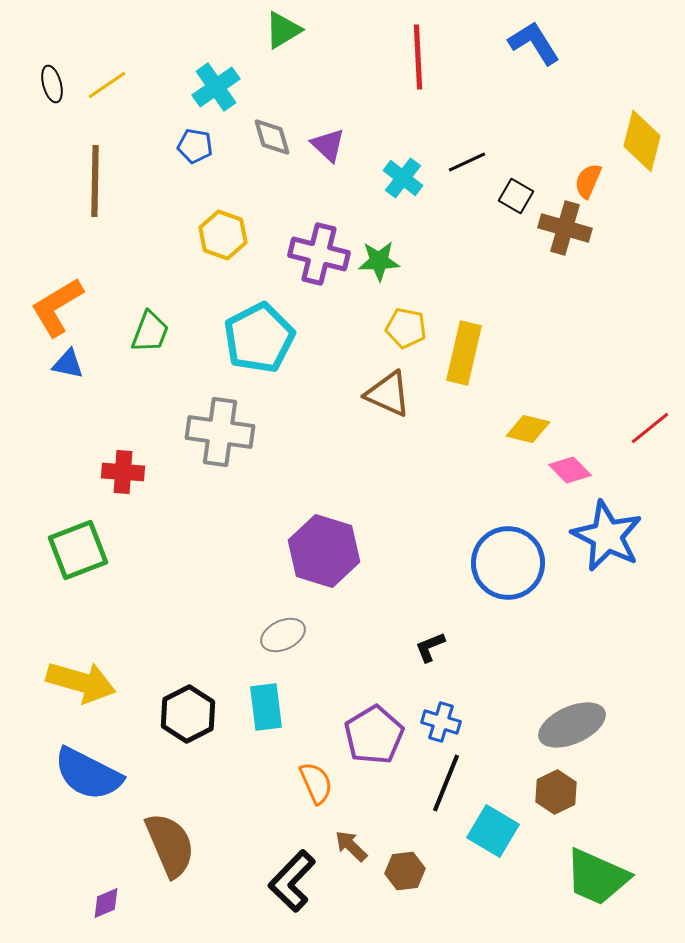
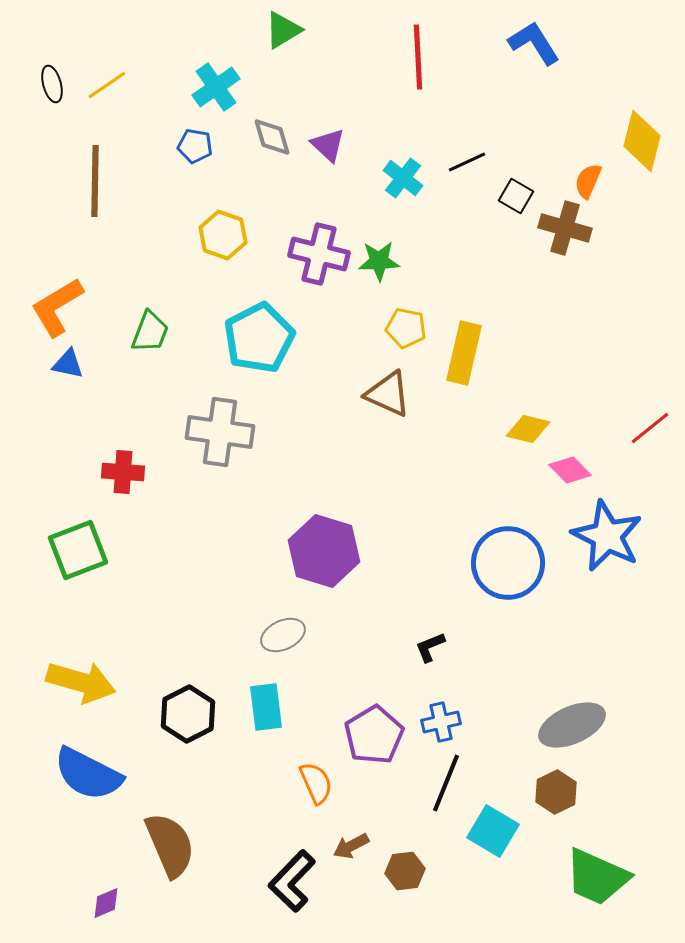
blue cross at (441, 722): rotated 30 degrees counterclockwise
brown arrow at (351, 846): rotated 72 degrees counterclockwise
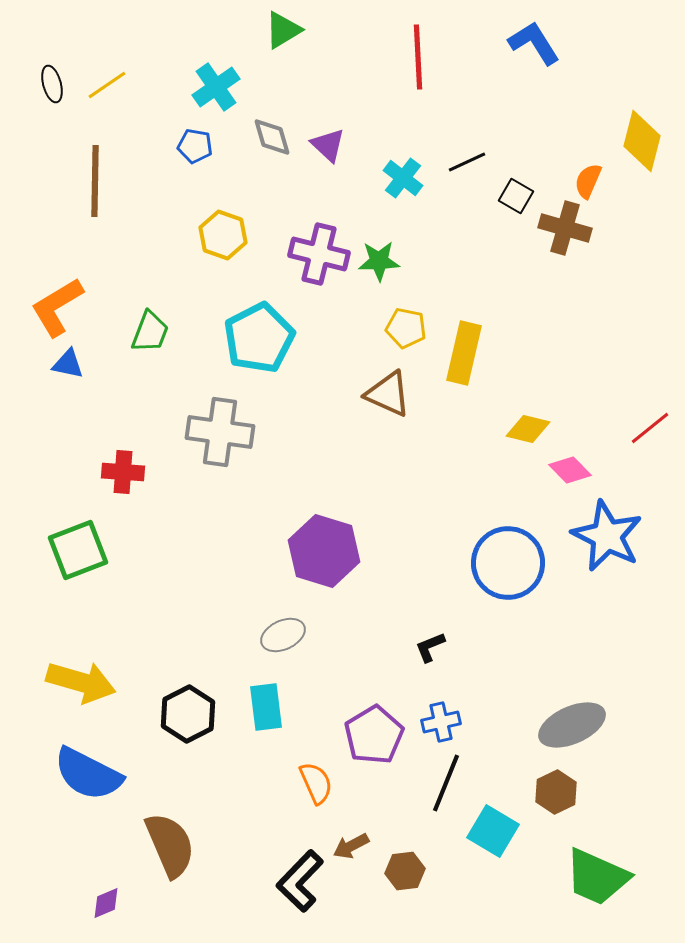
black L-shape at (292, 881): moved 8 px right
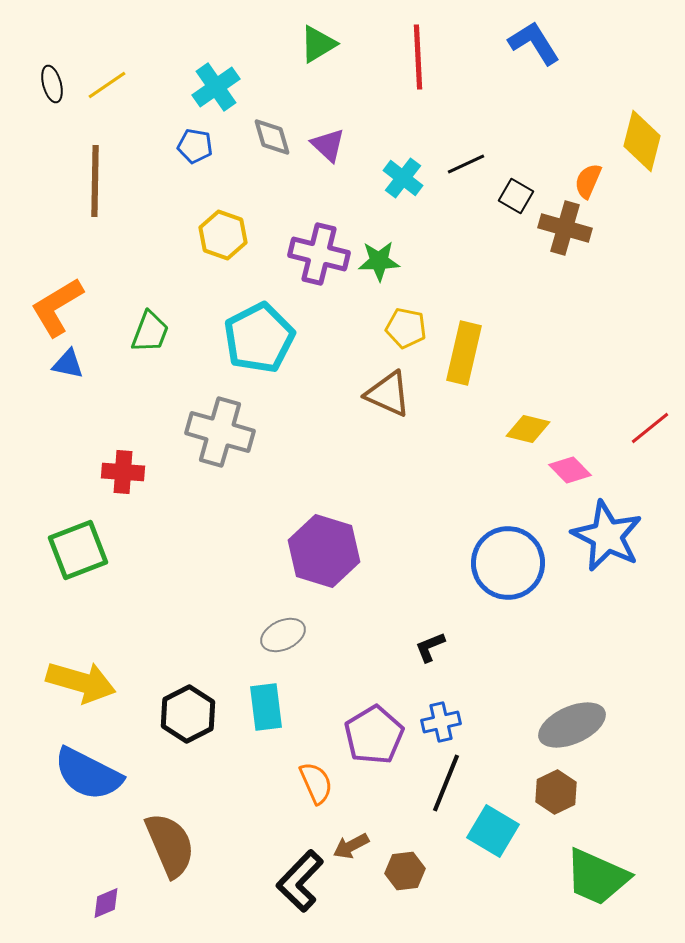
green triangle at (283, 30): moved 35 px right, 14 px down
black line at (467, 162): moved 1 px left, 2 px down
gray cross at (220, 432): rotated 8 degrees clockwise
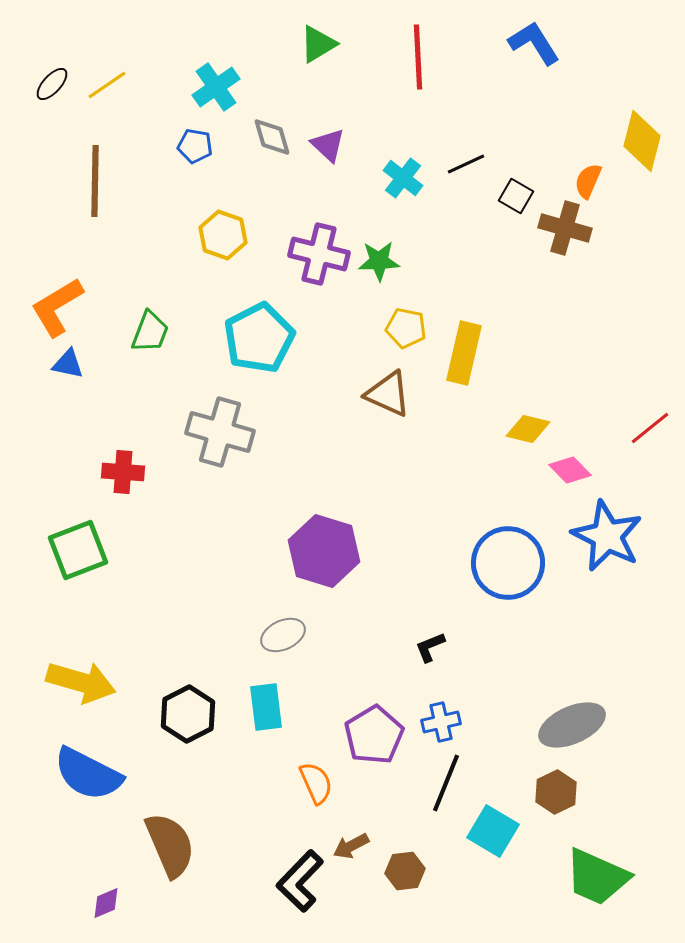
black ellipse at (52, 84): rotated 57 degrees clockwise
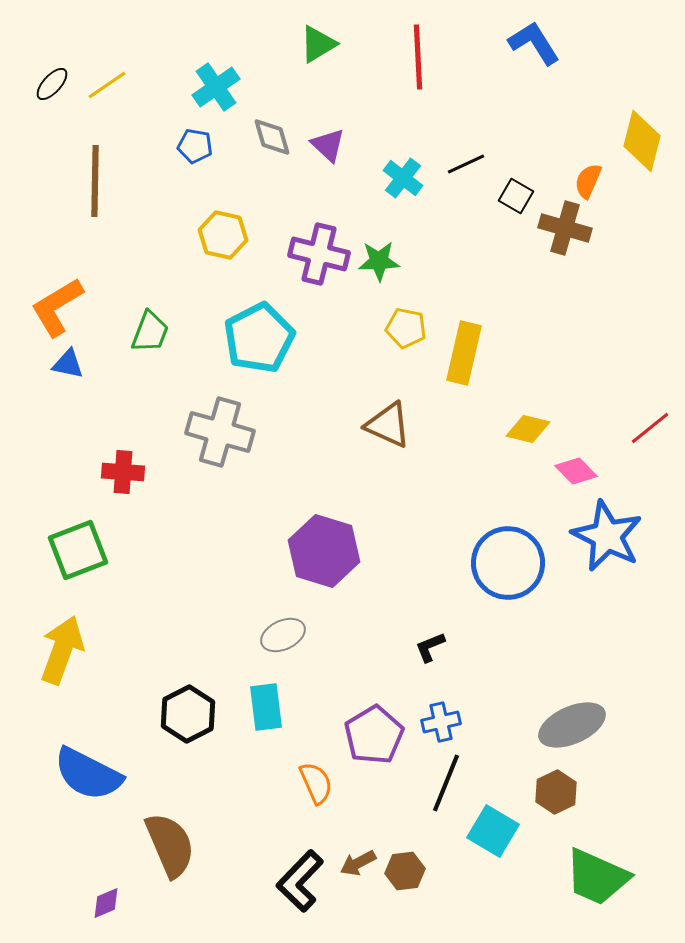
yellow hexagon at (223, 235): rotated 6 degrees counterclockwise
brown triangle at (388, 394): moved 31 px down
pink diamond at (570, 470): moved 6 px right, 1 px down
yellow arrow at (81, 682): moved 19 px left, 32 px up; rotated 86 degrees counterclockwise
brown arrow at (351, 846): moved 7 px right, 17 px down
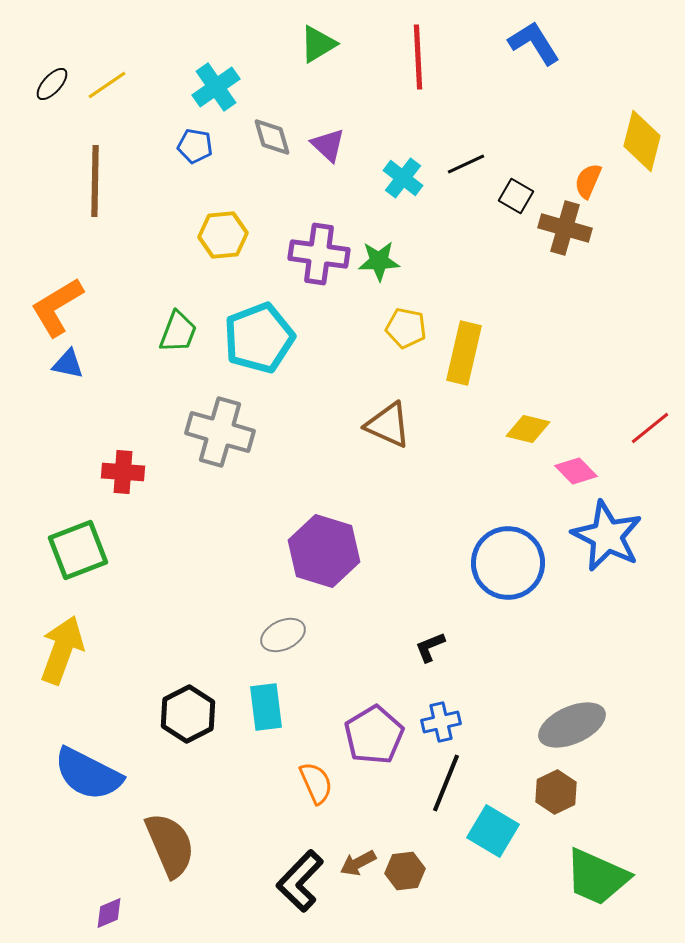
yellow hexagon at (223, 235): rotated 18 degrees counterclockwise
purple cross at (319, 254): rotated 6 degrees counterclockwise
green trapezoid at (150, 332): moved 28 px right
cyan pentagon at (259, 338): rotated 6 degrees clockwise
purple diamond at (106, 903): moved 3 px right, 10 px down
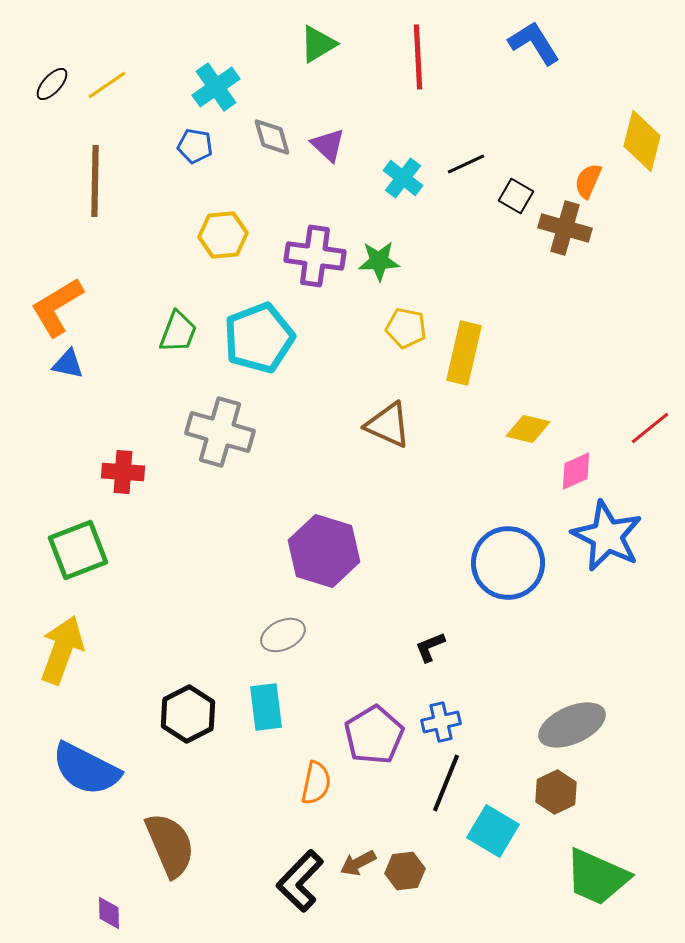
purple cross at (319, 254): moved 4 px left, 2 px down
pink diamond at (576, 471): rotated 69 degrees counterclockwise
blue semicircle at (88, 774): moved 2 px left, 5 px up
orange semicircle at (316, 783): rotated 36 degrees clockwise
purple diamond at (109, 913): rotated 68 degrees counterclockwise
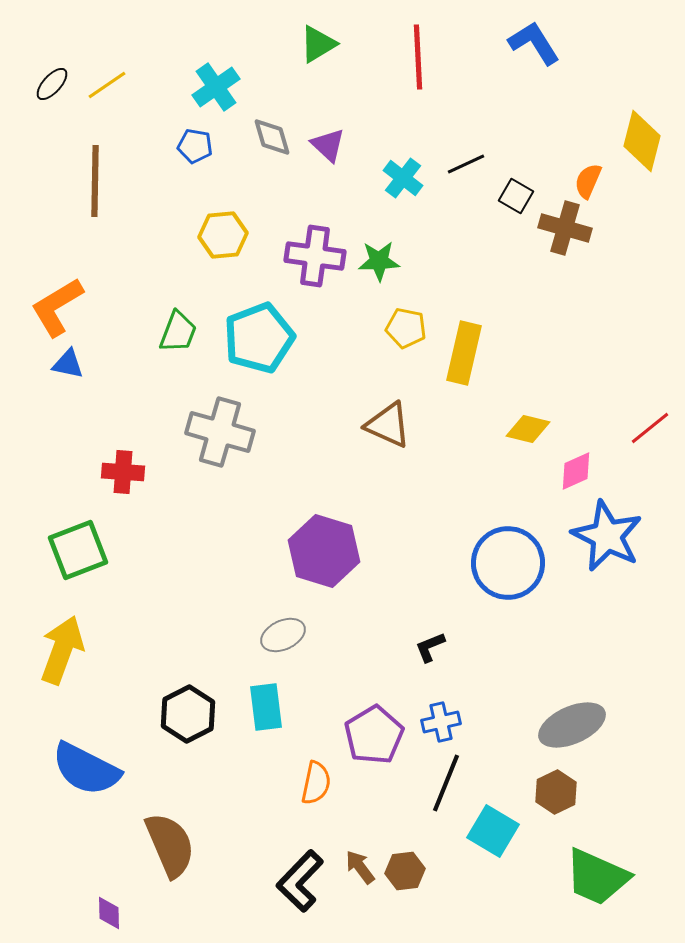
brown arrow at (358, 863): moved 2 px right, 4 px down; rotated 81 degrees clockwise
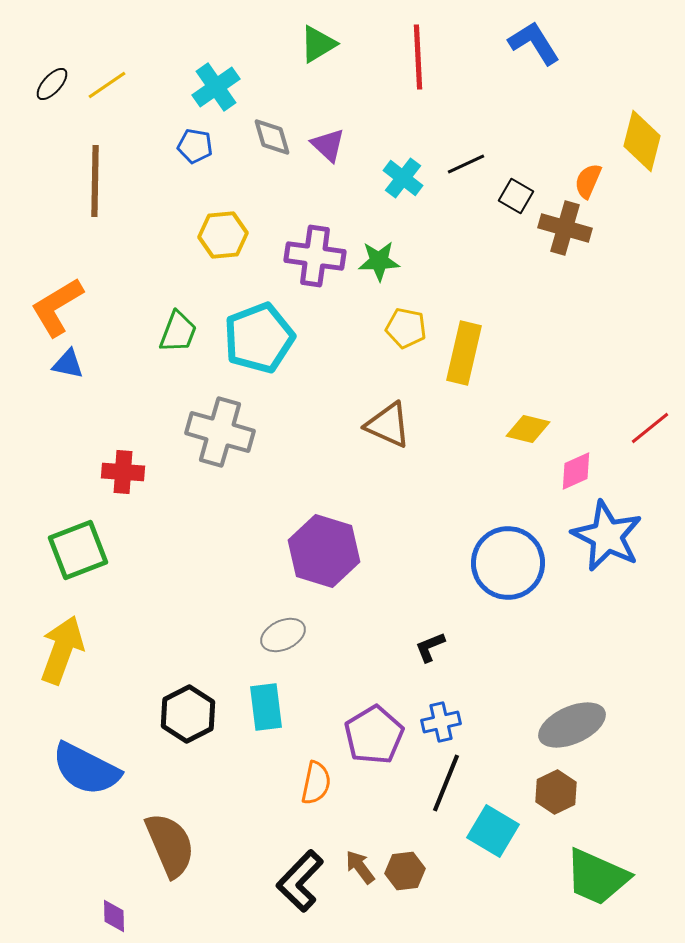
purple diamond at (109, 913): moved 5 px right, 3 px down
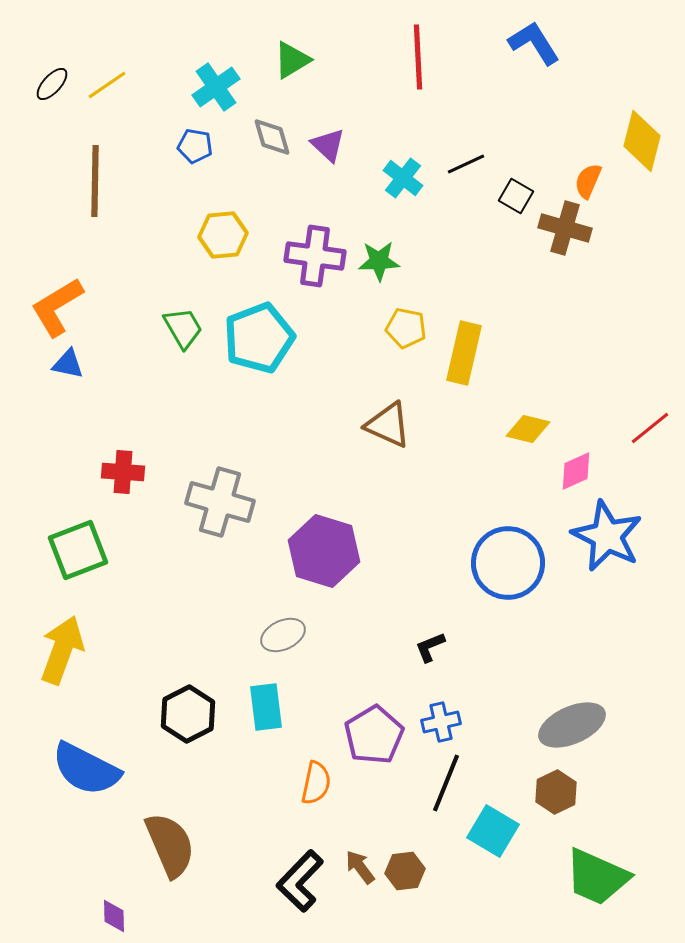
green triangle at (318, 44): moved 26 px left, 16 px down
green trapezoid at (178, 332): moved 5 px right, 4 px up; rotated 51 degrees counterclockwise
gray cross at (220, 432): moved 70 px down
